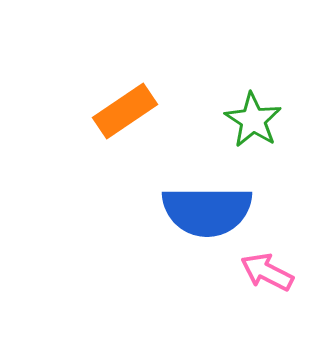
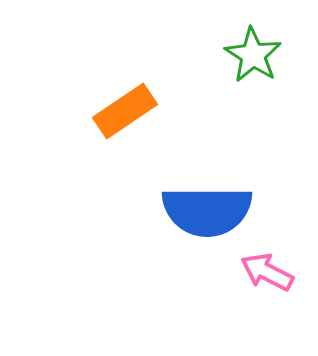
green star: moved 65 px up
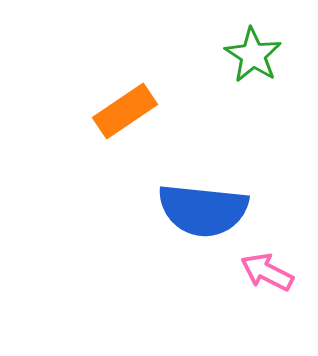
blue semicircle: moved 4 px left, 1 px up; rotated 6 degrees clockwise
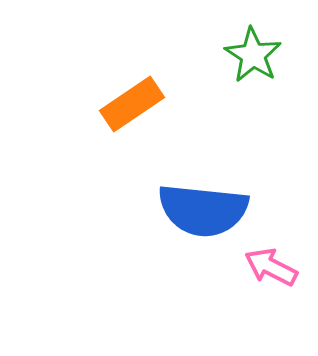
orange rectangle: moved 7 px right, 7 px up
pink arrow: moved 4 px right, 5 px up
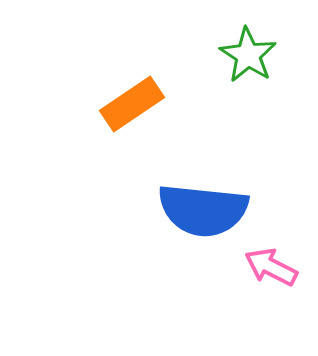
green star: moved 5 px left
